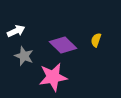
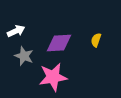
purple diamond: moved 4 px left, 2 px up; rotated 48 degrees counterclockwise
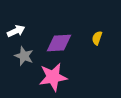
yellow semicircle: moved 1 px right, 2 px up
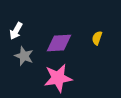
white arrow: rotated 144 degrees clockwise
pink star: moved 5 px right, 1 px down
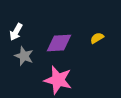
white arrow: moved 1 px down
yellow semicircle: rotated 40 degrees clockwise
pink star: moved 2 px down; rotated 24 degrees clockwise
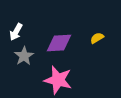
gray star: rotated 18 degrees clockwise
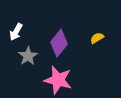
purple diamond: rotated 48 degrees counterclockwise
gray star: moved 4 px right
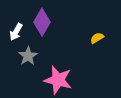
purple diamond: moved 17 px left, 21 px up; rotated 8 degrees counterclockwise
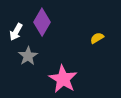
pink star: moved 5 px right, 1 px up; rotated 16 degrees clockwise
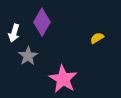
white arrow: moved 2 px left, 1 px down; rotated 12 degrees counterclockwise
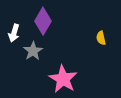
purple diamond: moved 1 px right, 1 px up
yellow semicircle: moved 4 px right; rotated 72 degrees counterclockwise
gray star: moved 5 px right, 5 px up
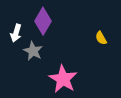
white arrow: moved 2 px right
yellow semicircle: rotated 16 degrees counterclockwise
gray star: rotated 12 degrees counterclockwise
